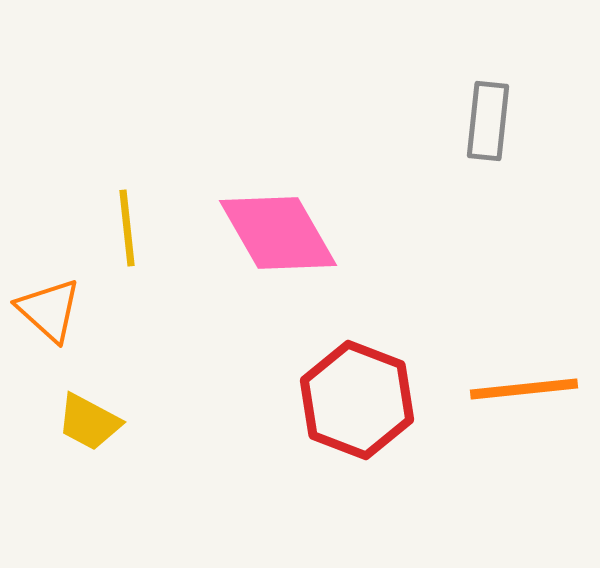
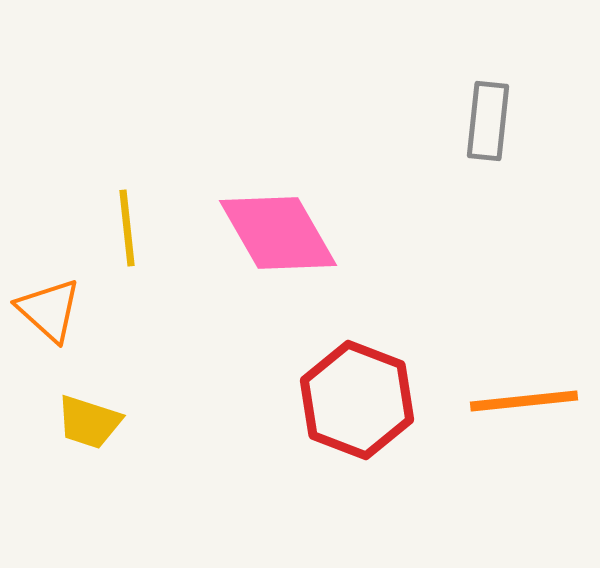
orange line: moved 12 px down
yellow trapezoid: rotated 10 degrees counterclockwise
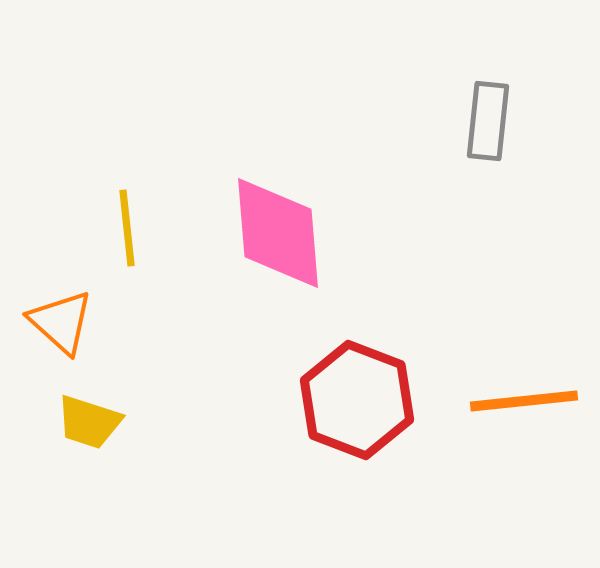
pink diamond: rotated 25 degrees clockwise
orange triangle: moved 12 px right, 12 px down
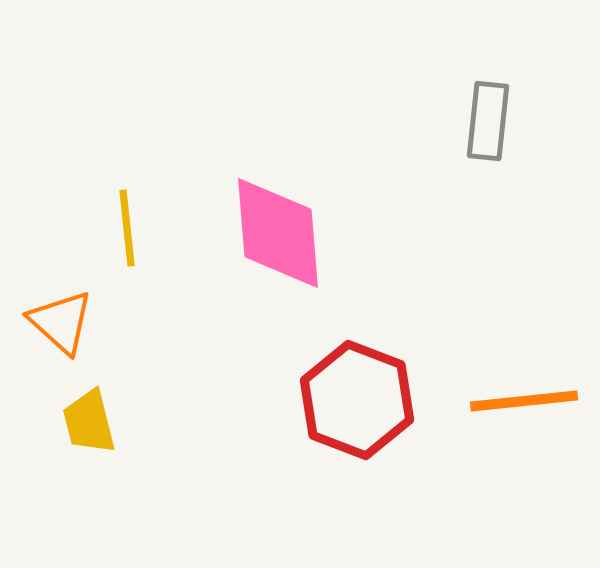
yellow trapezoid: rotated 58 degrees clockwise
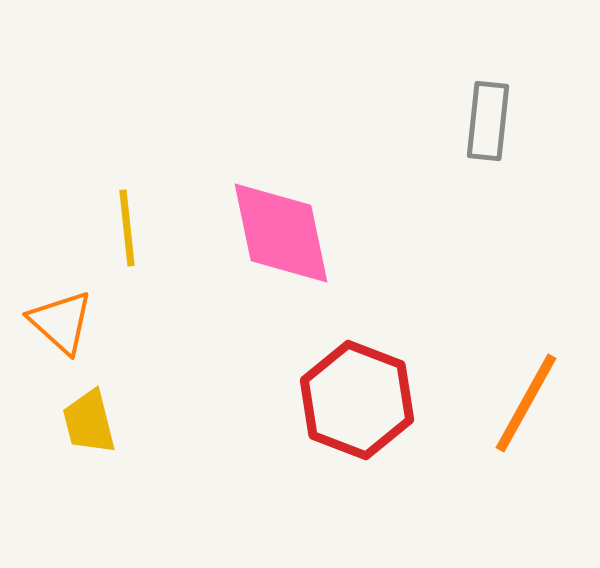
pink diamond: moved 3 px right; rotated 7 degrees counterclockwise
orange line: moved 2 px right, 2 px down; rotated 55 degrees counterclockwise
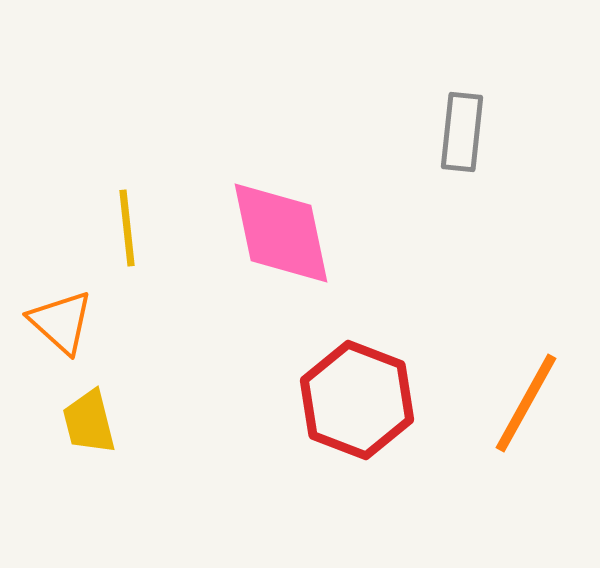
gray rectangle: moved 26 px left, 11 px down
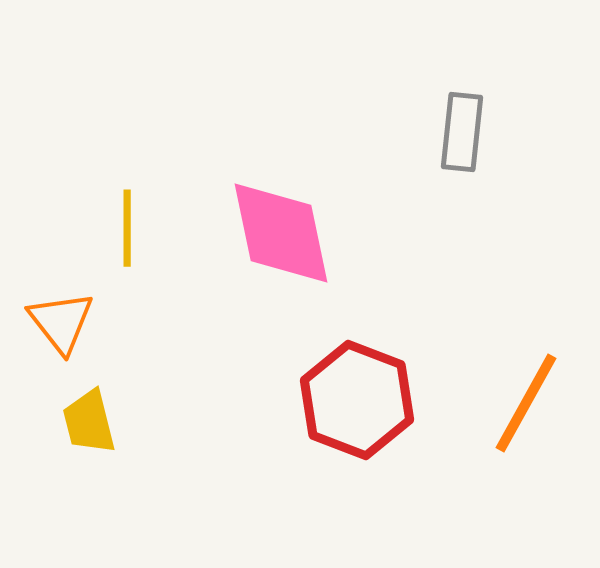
yellow line: rotated 6 degrees clockwise
orange triangle: rotated 10 degrees clockwise
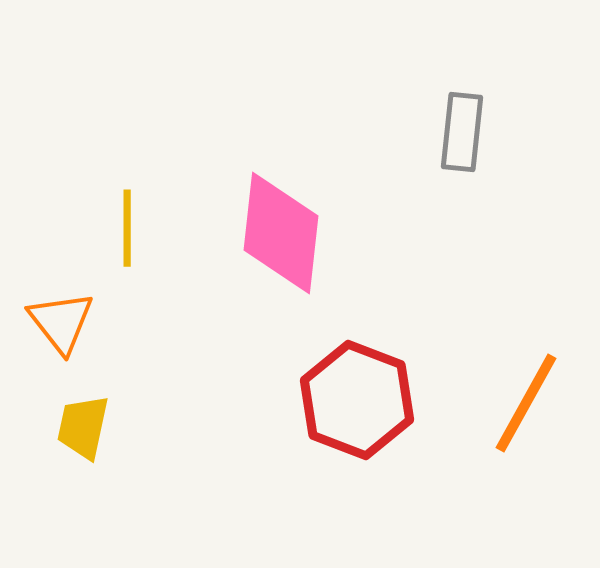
pink diamond: rotated 18 degrees clockwise
yellow trapezoid: moved 6 px left, 5 px down; rotated 26 degrees clockwise
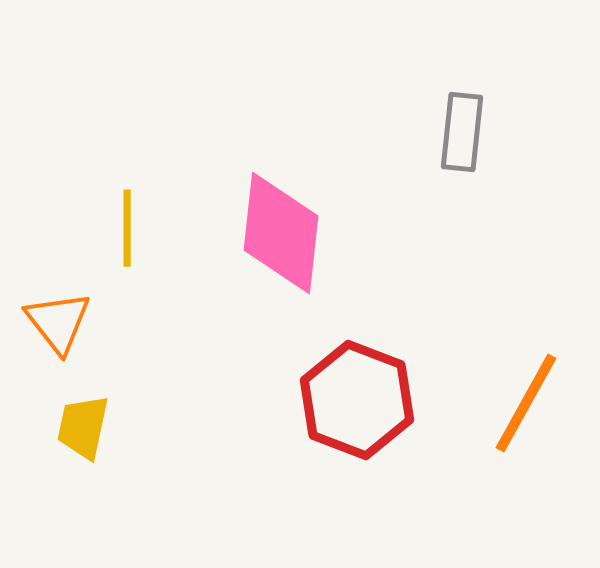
orange triangle: moved 3 px left
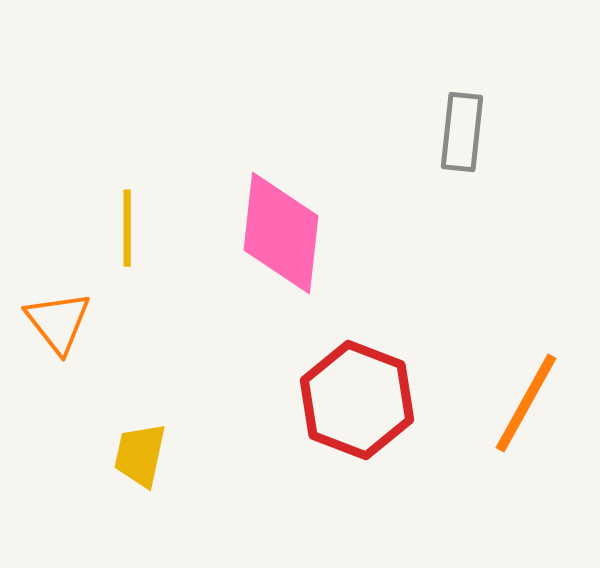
yellow trapezoid: moved 57 px right, 28 px down
